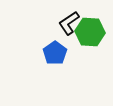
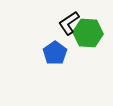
green hexagon: moved 2 px left, 1 px down
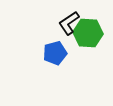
blue pentagon: rotated 20 degrees clockwise
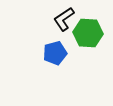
black L-shape: moved 5 px left, 4 px up
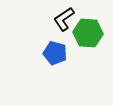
blue pentagon: rotated 30 degrees clockwise
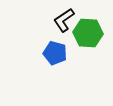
black L-shape: moved 1 px down
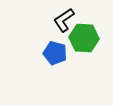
green hexagon: moved 4 px left, 5 px down
